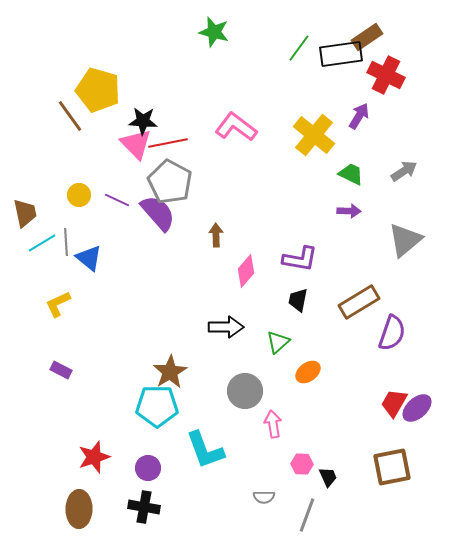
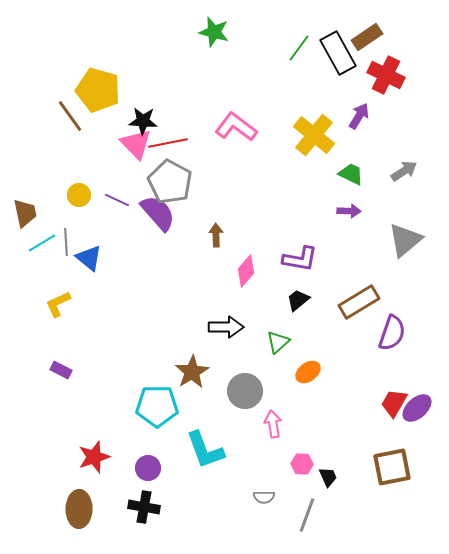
black rectangle at (341, 54): moved 3 px left, 1 px up; rotated 69 degrees clockwise
black trapezoid at (298, 300): rotated 40 degrees clockwise
brown star at (170, 372): moved 22 px right
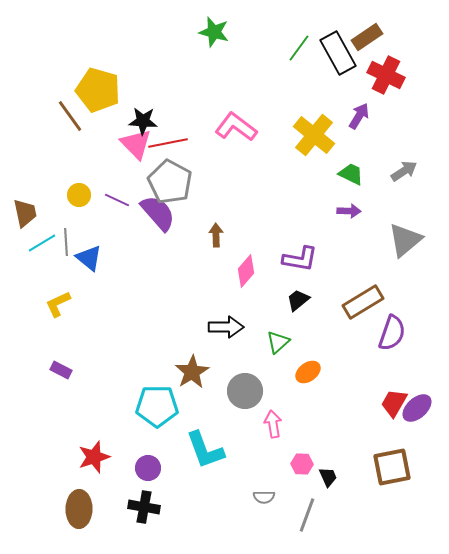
brown rectangle at (359, 302): moved 4 px right
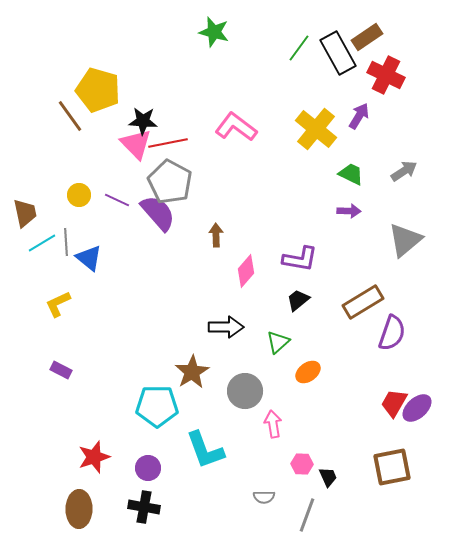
yellow cross at (314, 135): moved 2 px right, 6 px up
